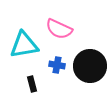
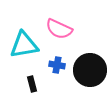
black circle: moved 4 px down
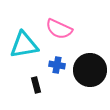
black rectangle: moved 4 px right, 1 px down
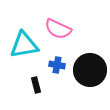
pink semicircle: moved 1 px left
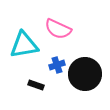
blue cross: rotated 28 degrees counterclockwise
black circle: moved 5 px left, 4 px down
black rectangle: rotated 56 degrees counterclockwise
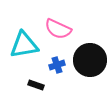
black circle: moved 5 px right, 14 px up
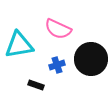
cyan triangle: moved 5 px left
black circle: moved 1 px right, 1 px up
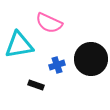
pink semicircle: moved 9 px left, 6 px up
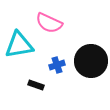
black circle: moved 2 px down
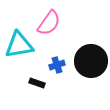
pink semicircle: rotated 80 degrees counterclockwise
black rectangle: moved 1 px right, 2 px up
